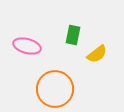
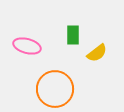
green rectangle: rotated 12 degrees counterclockwise
yellow semicircle: moved 1 px up
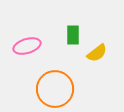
pink ellipse: rotated 32 degrees counterclockwise
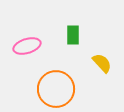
yellow semicircle: moved 5 px right, 10 px down; rotated 95 degrees counterclockwise
orange circle: moved 1 px right
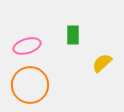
yellow semicircle: rotated 90 degrees counterclockwise
orange circle: moved 26 px left, 4 px up
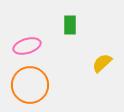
green rectangle: moved 3 px left, 10 px up
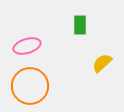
green rectangle: moved 10 px right
orange circle: moved 1 px down
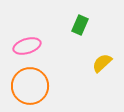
green rectangle: rotated 24 degrees clockwise
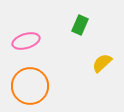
pink ellipse: moved 1 px left, 5 px up
